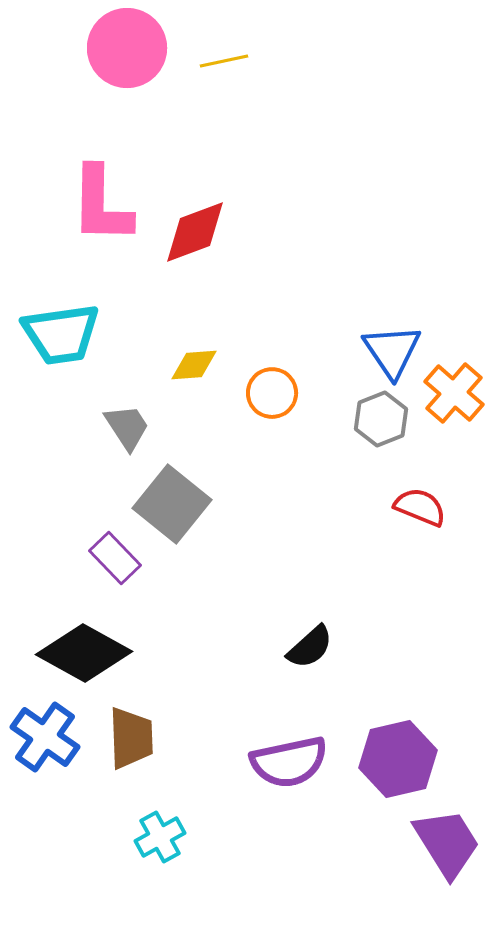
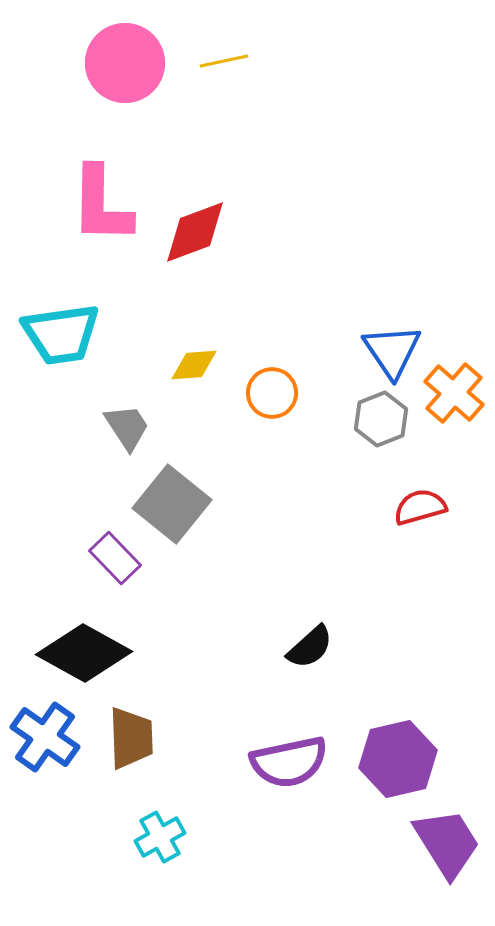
pink circle: moved 2 px left, 15 px down
red semicircle: rotated 38 degrees counterclockwise
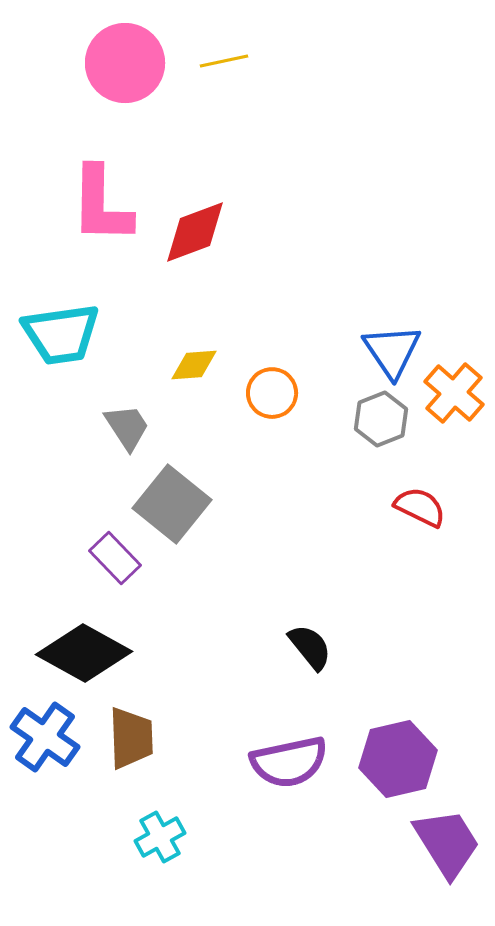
red semicircle: rotated 42 degrees clockwise
black semicircle: rotated 87 degrees counterclockwise
